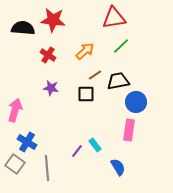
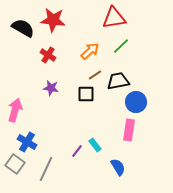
black semicircle: rotated 25 degrees clockwise
orange arrow: moved 5 px right
gray line: moved 1 px left, 1 px down; rotated 30 degrees clockwise
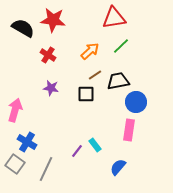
blue semicircle: rotated 108 degrees counterclockwise
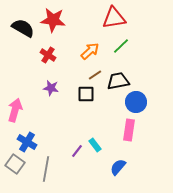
gray line: rotated 15 degrees counterclockwise
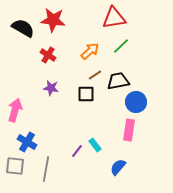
gray square: moved 2 px down; rotated 30 degrees counterclockwise
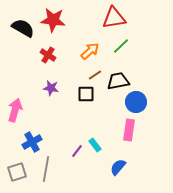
blue cross: moved 5 px right; rotated 30 degrees clockwise
gray square: moved 2 px right, 6 px down; rotated 24 degrees counterclockwise
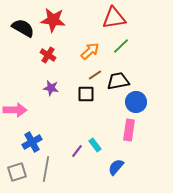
pink arrow: rotated 75 degrees clockwise
blue semicircle: moved 2 px left
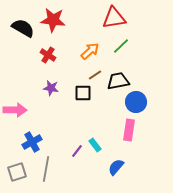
black square: moved 3 px left, 1 px up
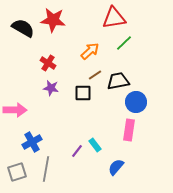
green line: moved 3 px right, 3 px up
red cross: moved 8 px down
